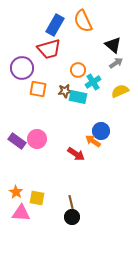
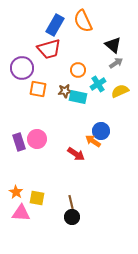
cyan cross: moved 5 px right, 2 px down
purple rectangle: moved 2 px right, 1 px down; rotated 36 degrees clockwise
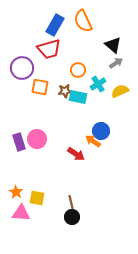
orange square: moved 2 px right, 2 px up
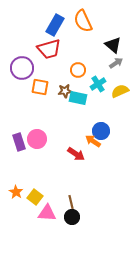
cyan rectangle: moved 1 px down
yellow square: moved 2 px left, 1 px up; rotated 28 degrees clockwise
pink triangle: moved 26 px right
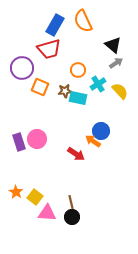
orange square: rotated 12 degrees clockwise
yellow semicircle: rotated 72 degrees clockwise
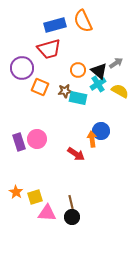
blue rectangle: rotated 45 degrees clockwise
black triangle: moved 14 px left, 26 px down
yellow semicircle: rotated 18 degrees counterclockwise
orange arrow: moved 1 px left, 2 px up; rotated 49 degrees clockwise
yellow square: rotated 35 degrees clockwise
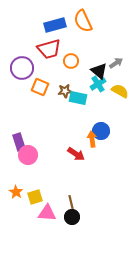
orange circle: moved 7 px left, 9 px up
pink circle: moved 9 px left, 16 px down
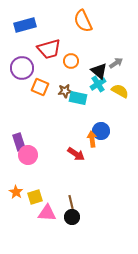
blue rectangle: moved 30 px left
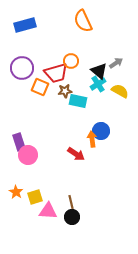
red trapezoid: moved 7 px right, 24 px down
cyan rectangle: moved 3 px down
pink triangle: moved 1 px right, 2 px up
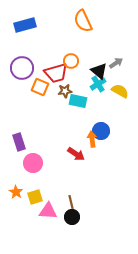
pink circle: moved 5 px right, 8 px down
